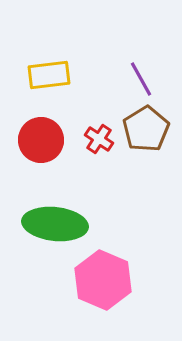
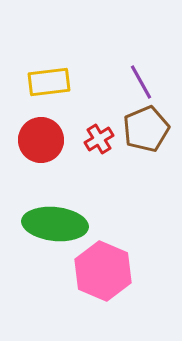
yellow rectangle: moved 7 px down
purple line: moved 3 px down
brown pentagon: rotated 9 degrees clockwise
red cross: rotated 24 degrees clockwise
pink hexagon: moved 9 px up
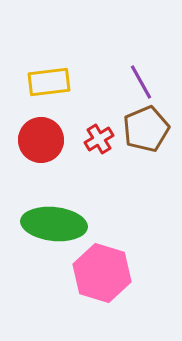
green ellipse: moved 1 px left
pink hexagon: moved 1 px left, 2 px down; rotated 6 degrees counterclockwise
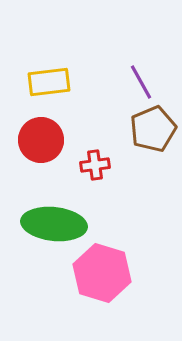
brown pentagon: moved 7 px right
red cross: moved 4 px left, 26 px down; rotated 24 degrees clockwise
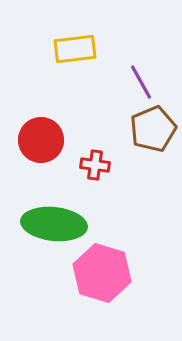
yellow rectangle: moved 26 px right, 33 px up
red cross: rotated 16 degrees clockwise
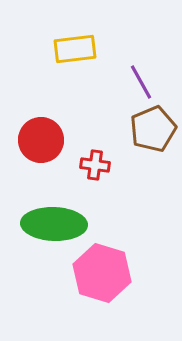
green ellipse: rotated 4 degrees counterclockwise
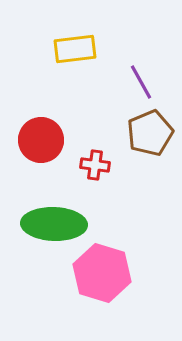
brown pentagon: moved 3 px left, 4 px down
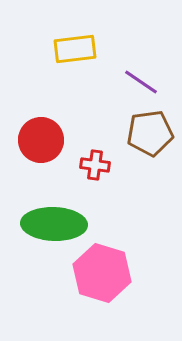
purple line: rotated 27 degrees counterclockwise
brown pentagon: rotated 15 degrees clockwise
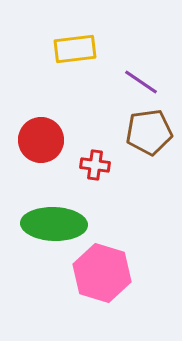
brown pentagon: moved 1 px left, 1 px up
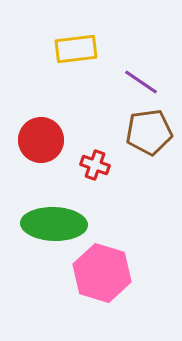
yellow rectangle: moved 1 px right
red cross: rotated 12 degrees clockwise
